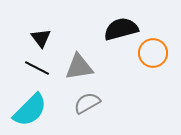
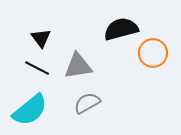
gray triangle: moved 1 px left, 1 px up
cyan semicircle: rotated 6 degrees clockwise
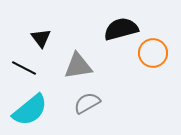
black line: moved 13 px left
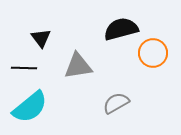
black line: rotated 25 degrees counterclockwise
gray semicircle: moved 29 px right
cyan semicircle: moved 3 px up
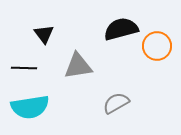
black triangle: moved 3 px right, 4 px up
orange circle: moved 4 px right, 7 px up
cyan semicircle: rotated 30 degrees clockwise
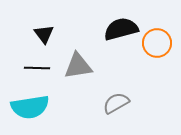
orange circle: moved 3 px up
black line: moved 13 px right
